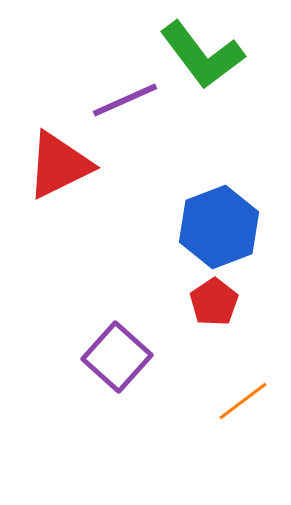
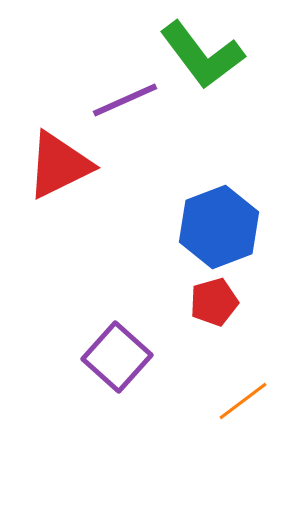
red pentagon: rotated 18 degrees clockwise
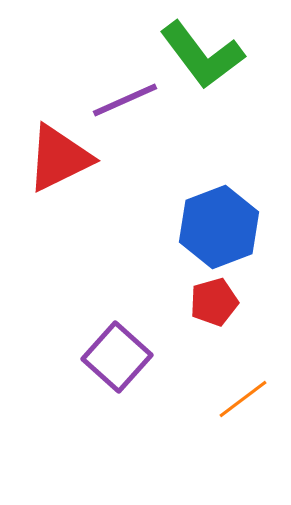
red triangle: moved 7 px up
orange line: moved 2 px up
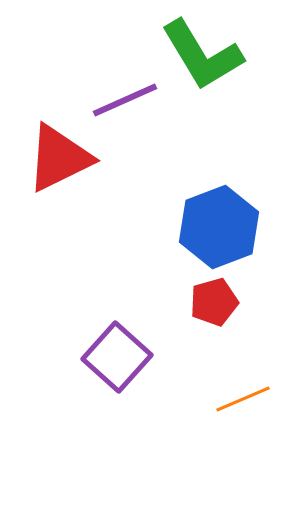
green L-shape: rotated 6 degrees clockwise
orange line: rotated 14 degrees clockwise
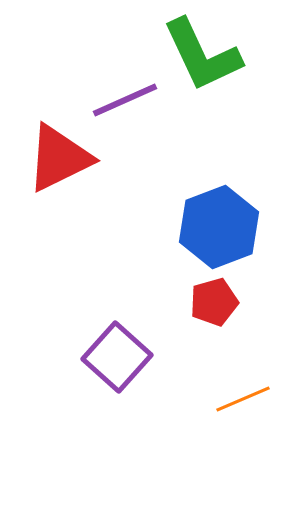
green L-shape: rotated 6 degrees clockwise
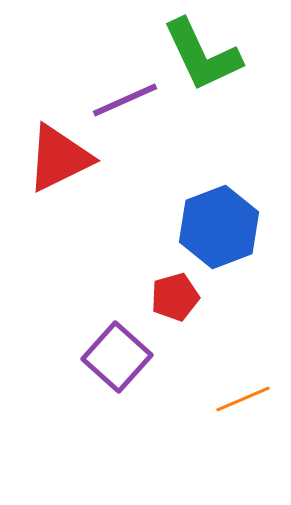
red pentagon: moved 39 px left, 5 px up
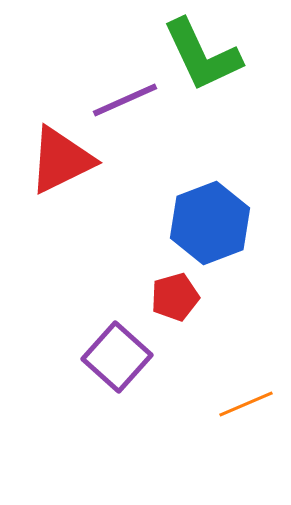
red triangle: moved 2 px right, 2 px down
blue hexagon: moved 9 px left, 4 px up
orange line: moved 3 px right, 5 px down
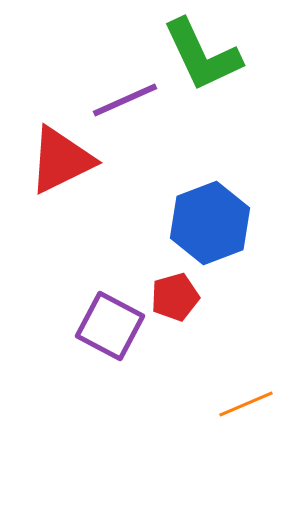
purple square: moved 7 px left, 31 px up; rotated 14 degrees counterclockwise
